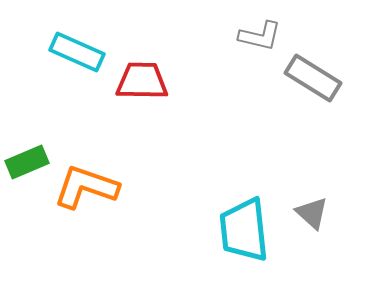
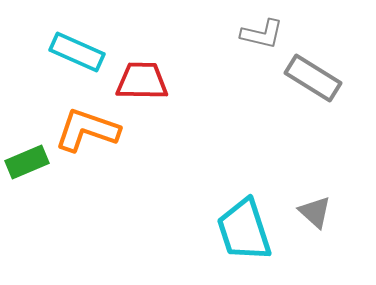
gray L-shape: moved 2 px right, 2 px up
orange L-shape: moved 1 px right, 57 px up
gray triangle: moved 3 px right, 1 px up
cyan trapezoid: rotated 12 degrees counterclockwise
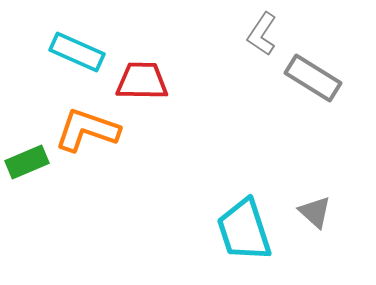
gray L-shape: rotated 111 degrees clockwise
